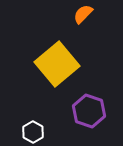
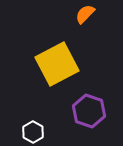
orange semicircle: moved 2 px right
yellow square: rotated 12 degrees clockwise
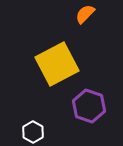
purple hexagon: moved 5 px up
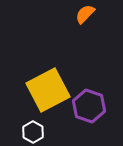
yellow square: moved 9 px left, 26 px down
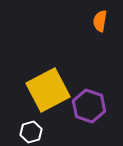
orange semicircle: moved 15 px right, 7 px down; rotated 35 degrees counterclockwise
white hexagon: moved 2 px left; rotated 15 degrees clockwise
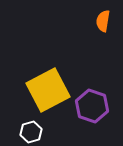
orange semicircle: moved 3 px right
purple hexagon: moved 3 px right
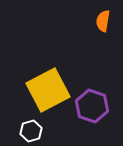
white hexagon: moved 1 px up
